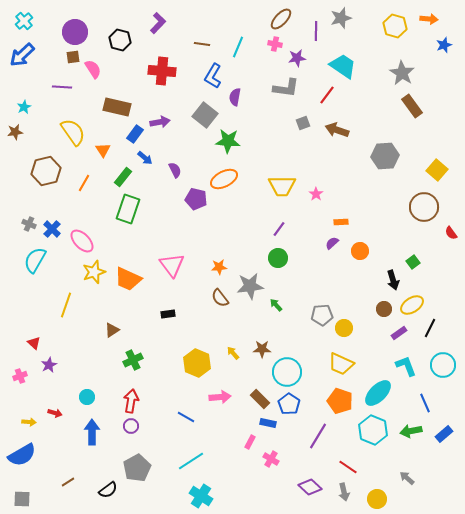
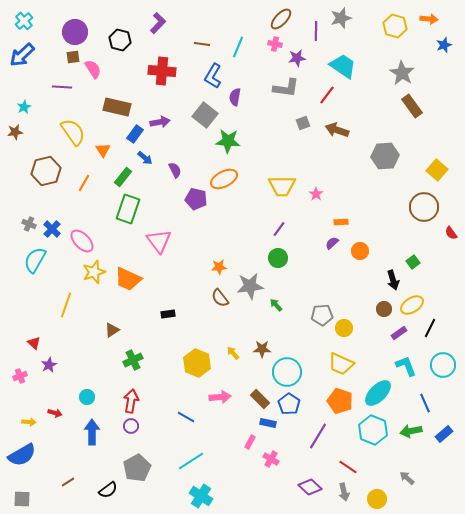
pink triangle at (172, 265): moved 13 px left, 24 px up
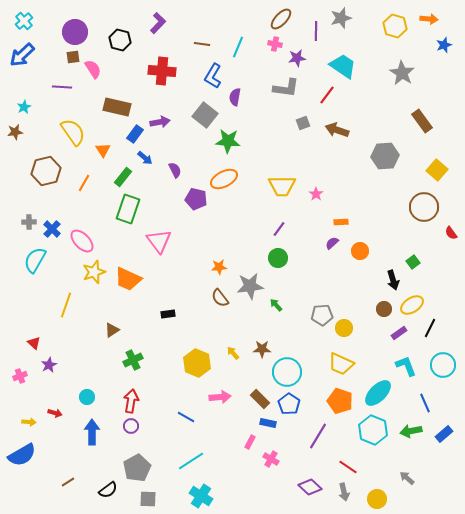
brown rectangle at (412, 106): moved 10 px right, 15 px down
gray cross at (29, 224): moved 2 px up; rotated 24 degrees counterclockwise
gray square at (22, 499): moved 126 px right
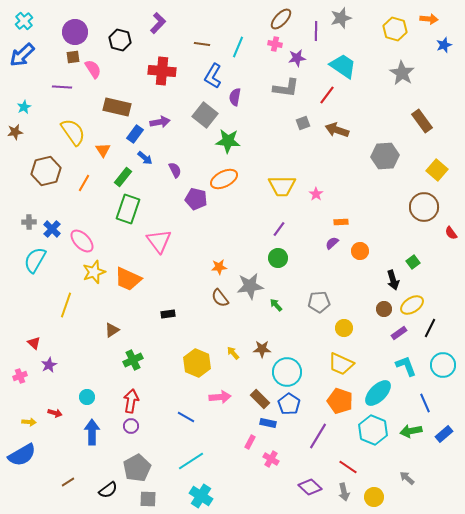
yellow hexagon at (395, 26): moved 3 px down
gray pentagon at (322, 315): moved 3 px left, 13 px up
yellow circle at (377, 499): moved 3 px left, 2 px up
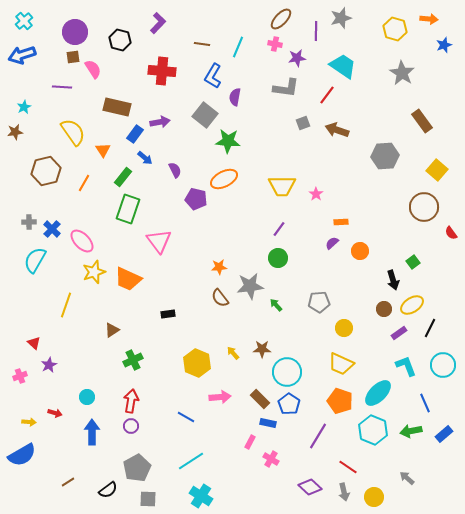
blue arrow at (22, 55): rotated 24 degrees clockwise
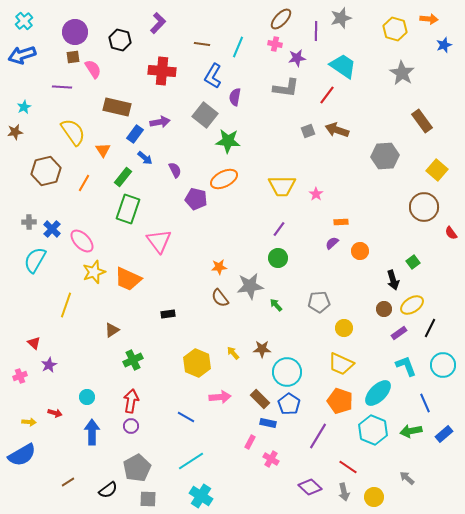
gray square at (303, 123): moved 5 px right, 8 px down
